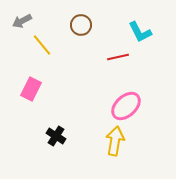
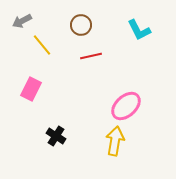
cyan L-shape: moved 1 px left, 2 px up
red line: moved 27 px left, 1 px up
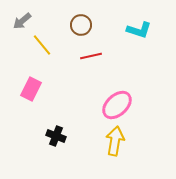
gray arrow: rotated 12 degrees counterclockwise
cyan L-shape: rotated 45 degrees counterclockwise
pink ellipse: moved 9 px left, 1 px up
black cross: rotated 12 degrees counterclockwise
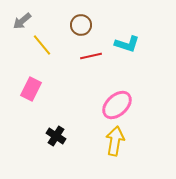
cyan L-shape: moved 12 px left, 14 px down
black cross: rotated 12 degrees clockwise
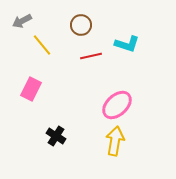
gray arrow: rotated 12 degrees clockwise
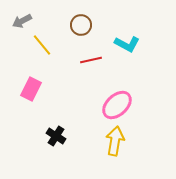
cyan L-shape: rotated 10 degrees clockwise
red line: moved 4 px down
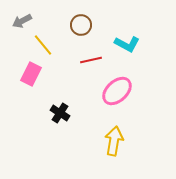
yellow line: moved 1 px right
pink rectangle: moved 15 px up
pink ellipse: moved 14 px up
black cross: moved 4 px right, 23 px up
yellow arrow: moved 1 px left
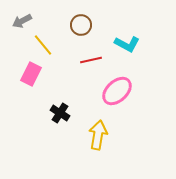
yellow arrow: moved 16 px left, 6 px up
